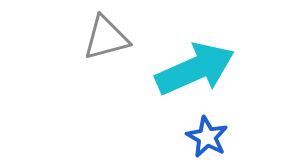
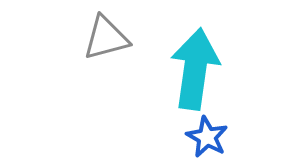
cyan arrow: rotated 58 degrees counterclockwise
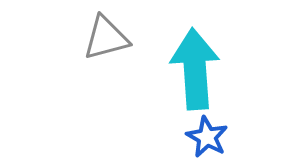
cyan arrow: rotated 12 degrees counterclockwise
